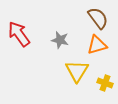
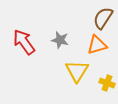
brown semicircle: moved 5 px right; rotated 110 degrees counterclockwise
red arrow: moved 5 px right, 8 px down
yellow cross: moved 2 px right
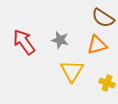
brown semicircle: rotated 90 degrees counterclockwise
yellow triangle: moved 5 px left
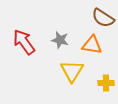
orange triangle: moved 5 px left; rotated 25 degrees clockwise
yellow cross: moved 1 px left; rotated 21 degrees counterclockwise
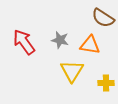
orange triangle: moved 2 px left
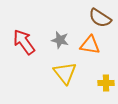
brown semicircle: moved 3 px left
yellow triangle: moved 7 px left, 2 px down; rotated 10 degrees counterclockwise
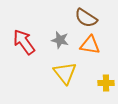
brown semicircle: moved 14 px left
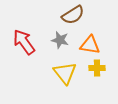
brown semicircle: moved 13 px left, 3 px up; rotated 65 degrees counterclockwise
yellow cross: moved 9 px left, 15 px up
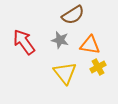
yellow cross: moved 1 px right, 1 px up; rotated 28 degrees counterclockwise
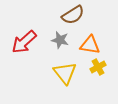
red arrow: rotated 96 degrees counterclockwise
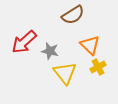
gray star: moved 10 px left, 11 px down
orange triangle: rotated 35 degrees clockwise
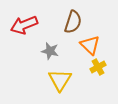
brown semicircle: moved 7 px down; rotated 40 degrees counterclockwise
red arrow: moved 17 px up; rotated 20 degrees clockwise
yellow triangle: moved 5 px left, 7 px down; rotated 10 degrees clockwise
